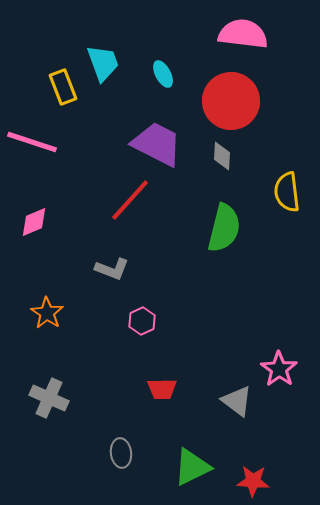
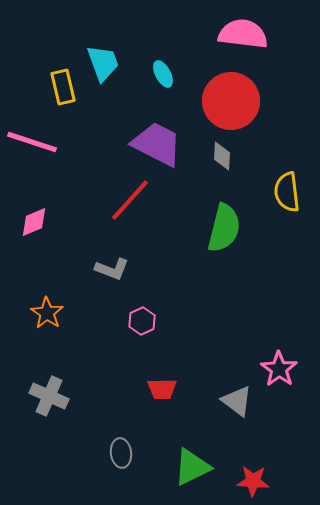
yellow rectangle: rotated 8 degrees clockwise
gray cross: moved 2 px up
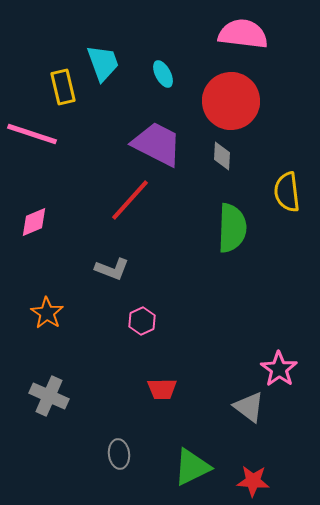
pink line: moved 8 px up
green semicircle: moved 8 px right; rotated 12 degrees counterclockwise
gray triangle: moved 12 px right, 6 px down
gray ellipse: moved 2 px left, 1 px down
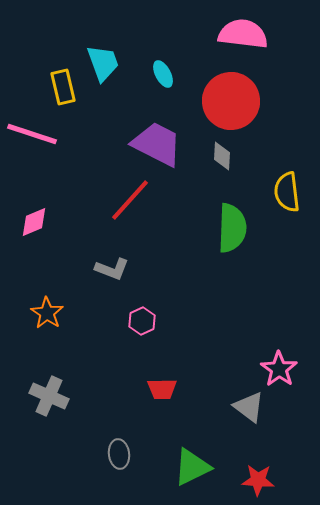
red star: moved 5 px right, 1 px up
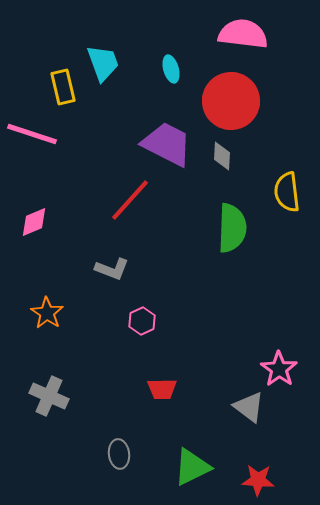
cyan ellipse: moved 8 px right, 5 px up; rotated 12 degrees clockwise
purple trapezoid: moved 10 px right
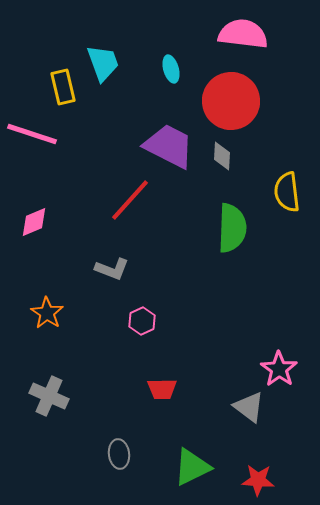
purple trapezoid: moved 2 px right, 2 px down
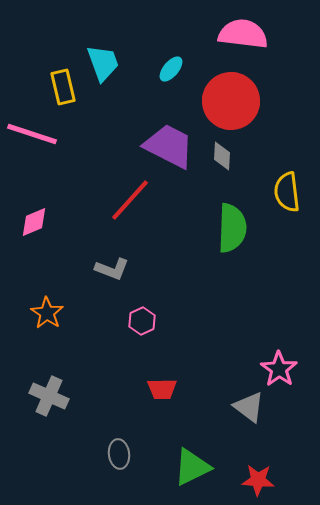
cyan ellipse: rotated 56 degrees clockwise
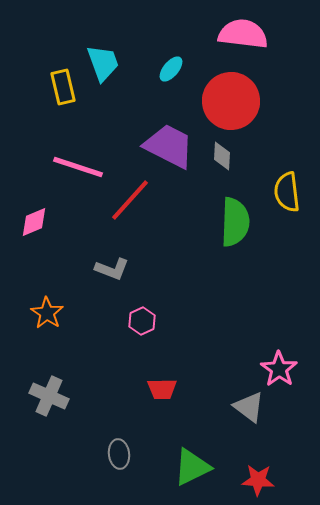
pink line: moved 46 px right, 33 px down
green semicircle: moved 3 px right, 6 px up
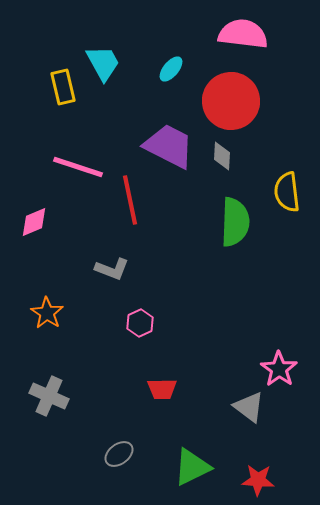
cyan trapezoid: rotated 9 degrees counterclockwise
red line: rotated 54 degrees counterclockwise
pink hexagon: moved 2 px left, 2 px down
gray ellipse: rotated 60 degrees clockwise
